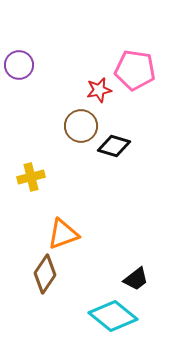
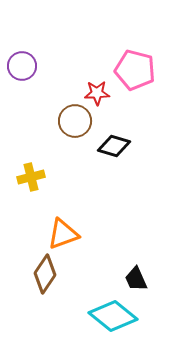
purple circle: moved 3 px right, 1 px down
pink pentagon: rotated 6 degrees clockwise
red star: moved 2 px left, 3 px down; rotated 10 degrees clockwise
brown circle: moved 6 px left, 5 px up
black trapezoid: rotated 104 degrees clockwise
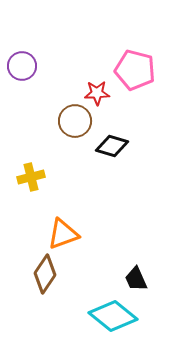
black diamond: moved 2 px left
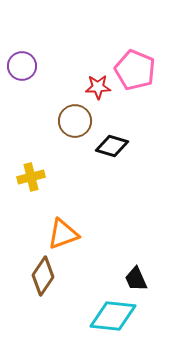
pink pentagon: rotated 9 degrees clockwise
red star: moved 1 px right, 6 px up
brown diamond: moved 2 px left, 2 px down
cyan diamond: rotated 33 degrees counterclockwise
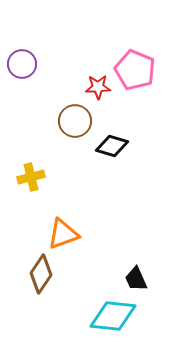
purple circle: moved 2 px up
brown diamond: moved 2 px left, 2 px up
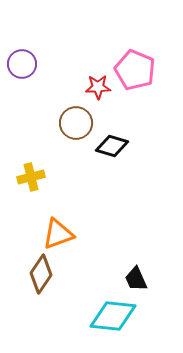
brown circle: moved 1 px right, 2 px down
orange triangle: moved 5 px left
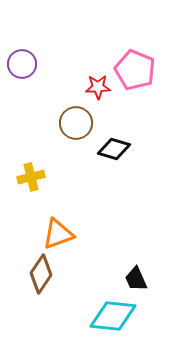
black diamond: moved 2 px right, 3 px down
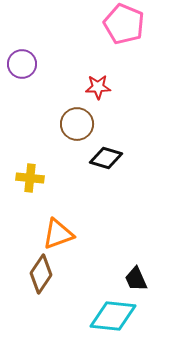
pink pentagon: moved 11 px left, 46 px up
brown circle: moved 1 px right, 1 px down
black diamond: moved 8 px left, 9 px down
yellow cross: moved 1 px left, 1 px down; rotated 20 degrees clockwise
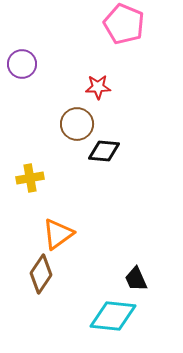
black diamond: moved 2 px left, 7 px up; rotated 12 degrees counterclockwise
yellow cross: rotated 16 degrees counterclockwise
orange triangle: rotated 16 degrees counterclockwise
